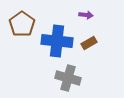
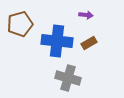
brown pentagon: moved 2 px left; rotated 20 degrees clockwise
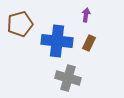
purple arrow: rotated 88 degrees counterclockwise
brown rectangle: rotated 35 degrees counterclockwise
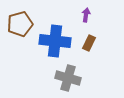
blue cross: moved 2 px left
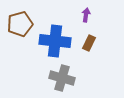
gray cross: moved 6 px left
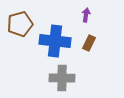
gray cross: rotated 15 degrees counterclockwise
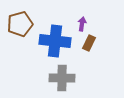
purple arrow: moved 4 px left, 9 px down
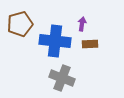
brown rectangle: moved 1 px right, 1 px down; rotated 63 degrees clockwise
gray cross: rotated 20 degrees clockwise
